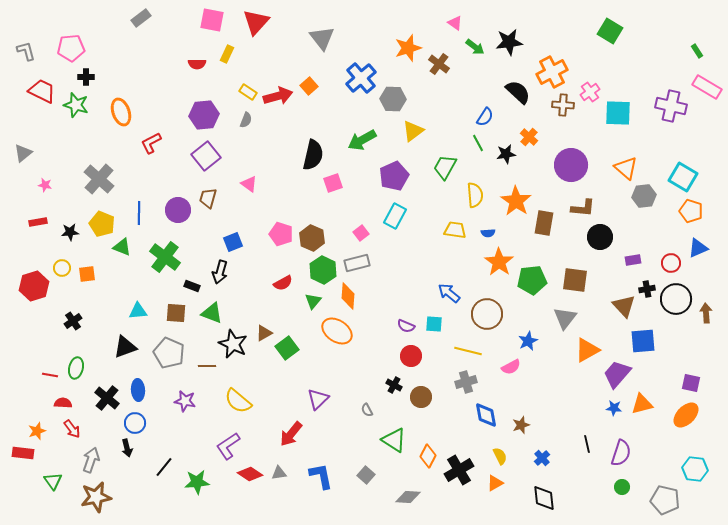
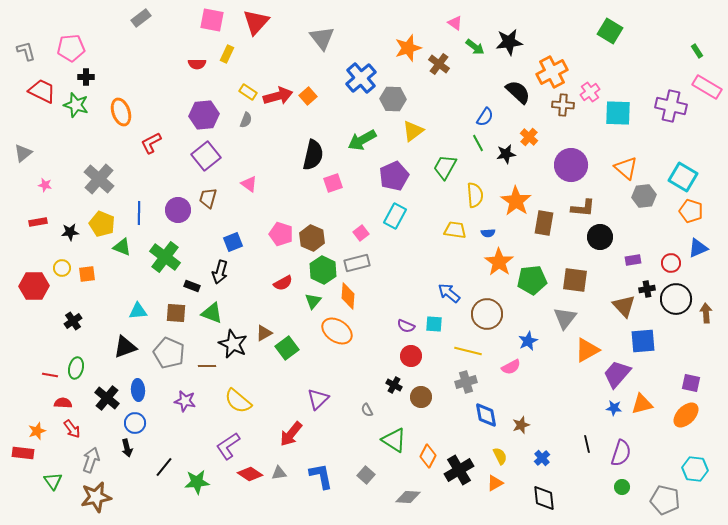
orange square at (309, 86): moved 1 px left, 10 px down
red hexagon at (34, 286): rotated 16 degrees clockwise
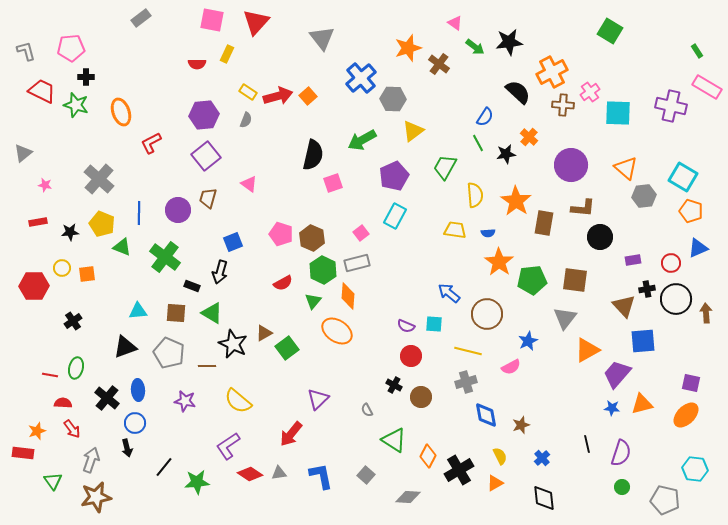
green triangle at (212, 313): rotated 10 degrees clockwise
blue star at (614, 408): moved 2 px left
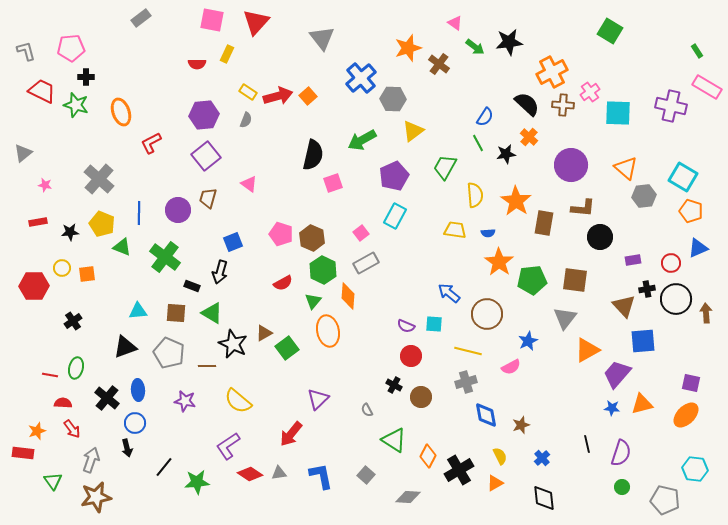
black semicircle at (518, 92): moved 9 px right, 12 px down
gray rectangle at (357, 263): moved 9 px right; rotated 15 degrees counterclockwise
orange ellipse at (337, 331): moved 9 px left; rotated 44 degrees clockwise
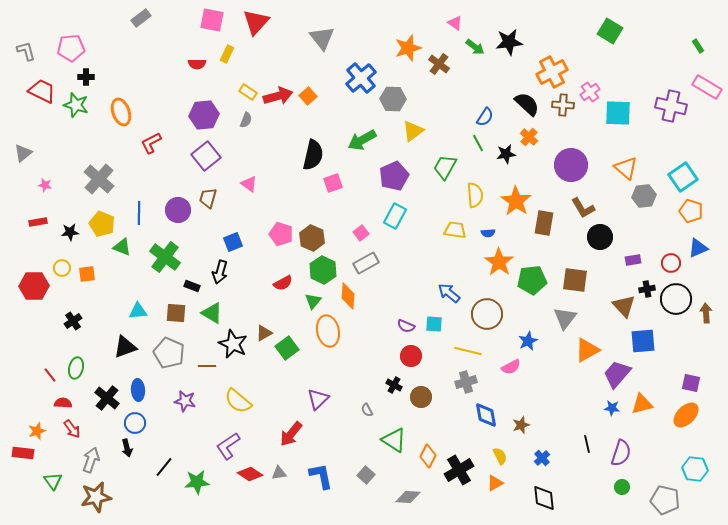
green rectangle at (697, 51): moved 1 px right, 5 px up
cyan square at (683, 177): rotated 24 degrees clockwise
brown L-shape at (583, 208): rotated 55 degrees clockwise
red line at (50, 375): rotated 42 degrees clockwise
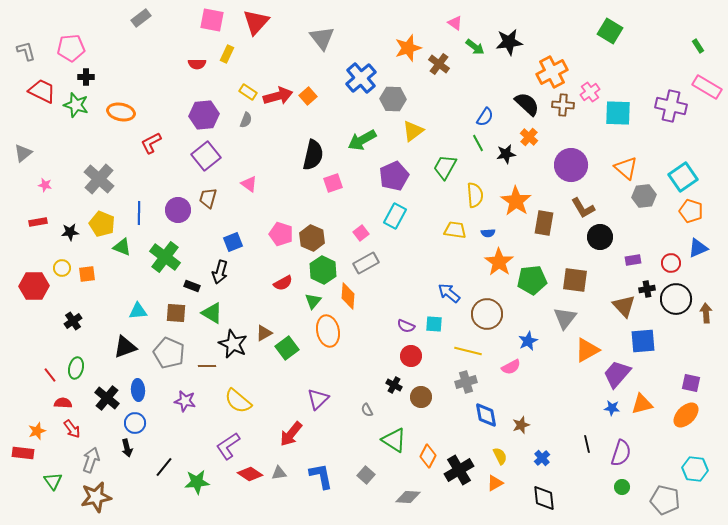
orange ellipse at (121, 112): rotated 60 degrees counterclockwise
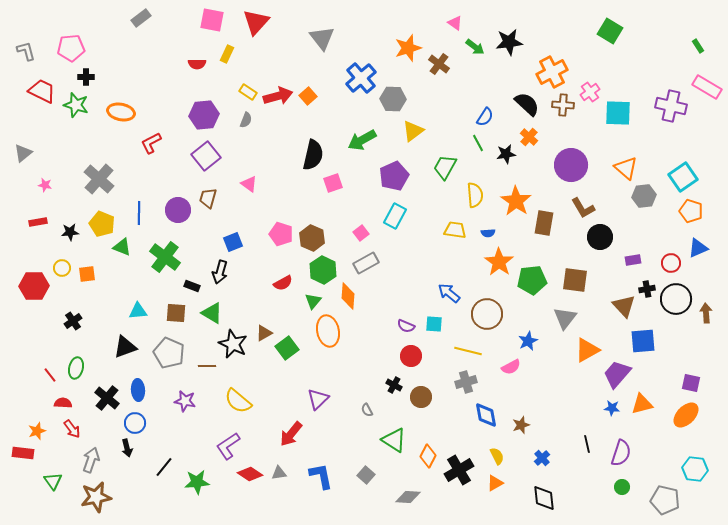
yellow semicircle at (500, 456): moved 3 px left
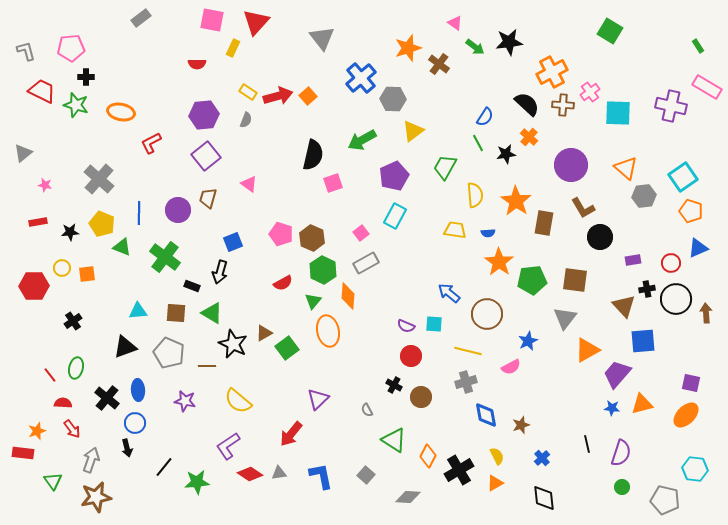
yellow rectangle at (227, 54): moved 6 px right, 6 px up
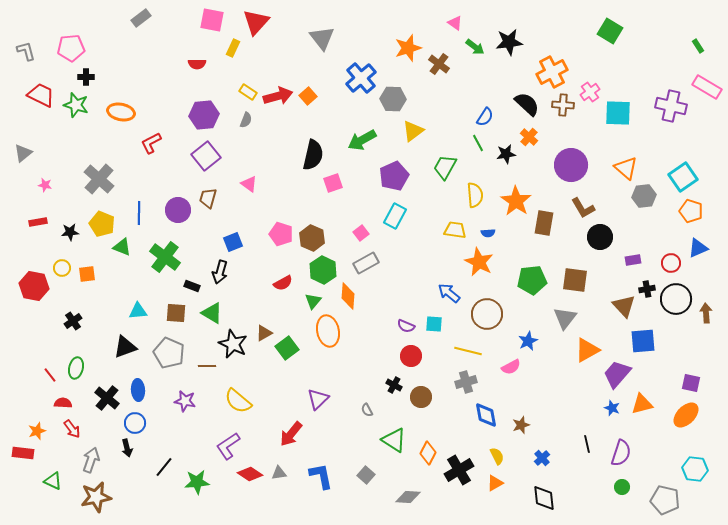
red trapezoid at (42, 91): moved 1 px left, 4 px down
orange star at (499, 262): moved 20 px left; rotated 8 degrees counterclockwise
red hexagon at (34, 286): rotated 12 degrees clockwise
blue star at (612, 408): rotated 14 degrees clockwise
orange diamond at (428, 456): moved 3 px up
green triangle at (53, 481): rotated 30 degrees counterclockwise
